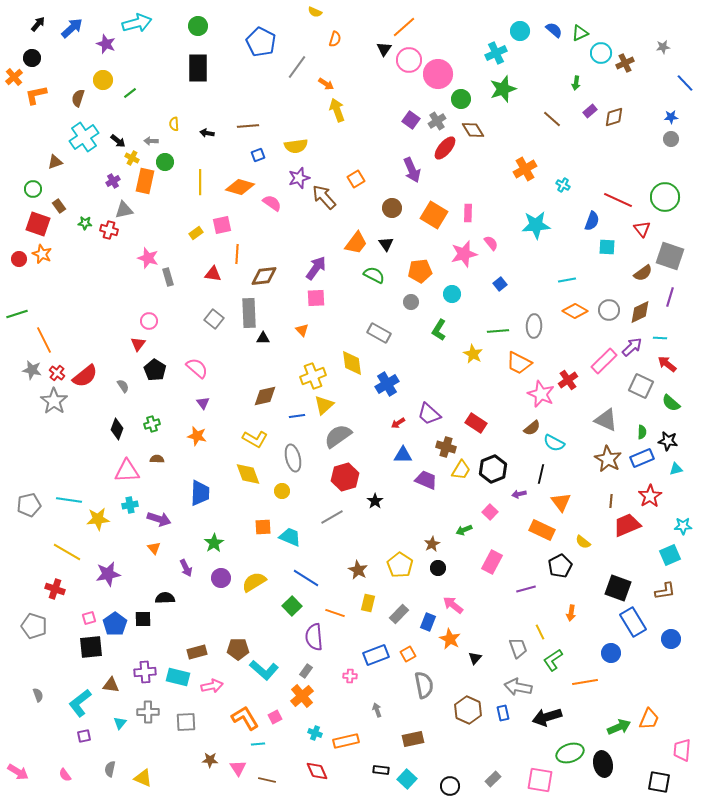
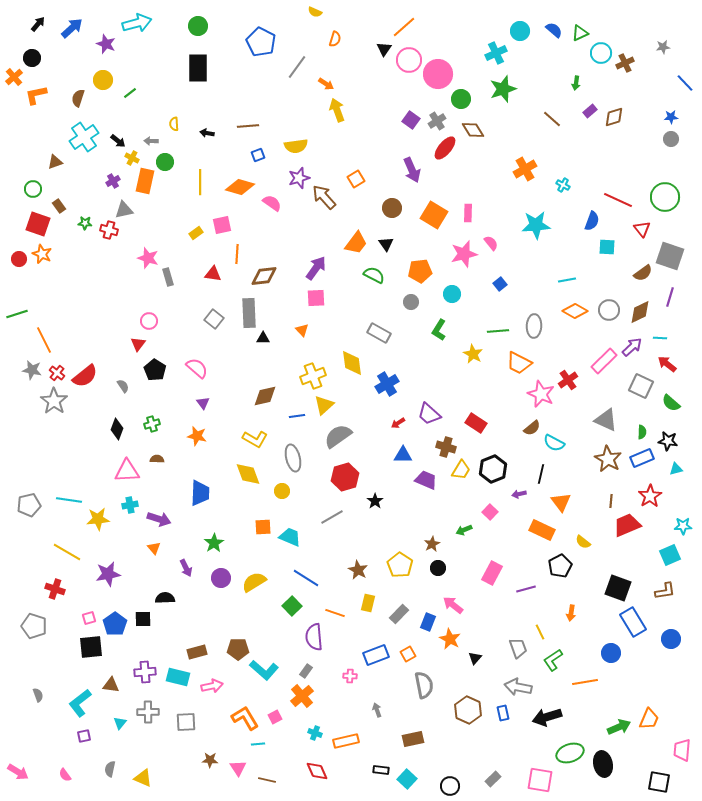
pink rectangle at (492, 562): moved 11 px down
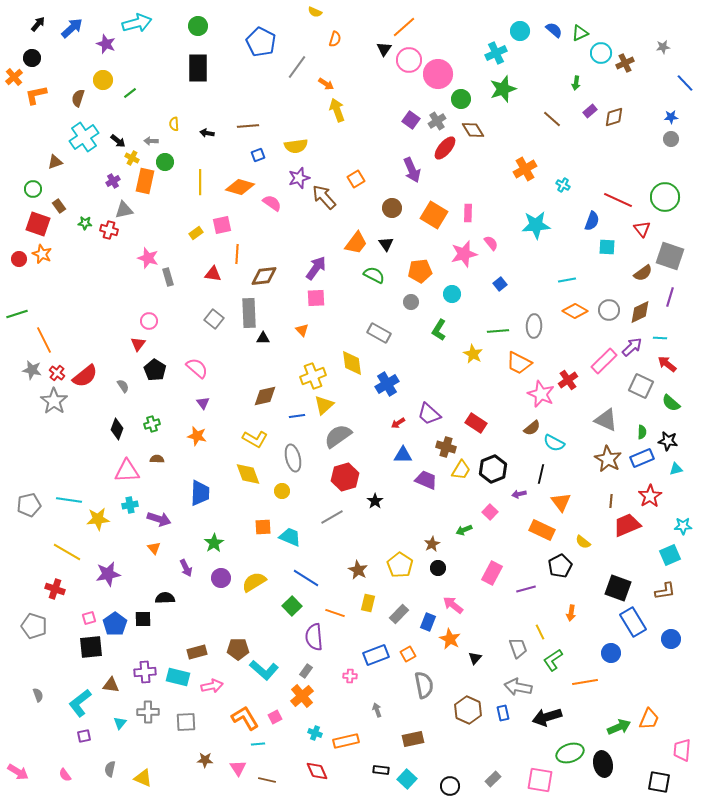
brown star at (210, 760): moved 5 px left
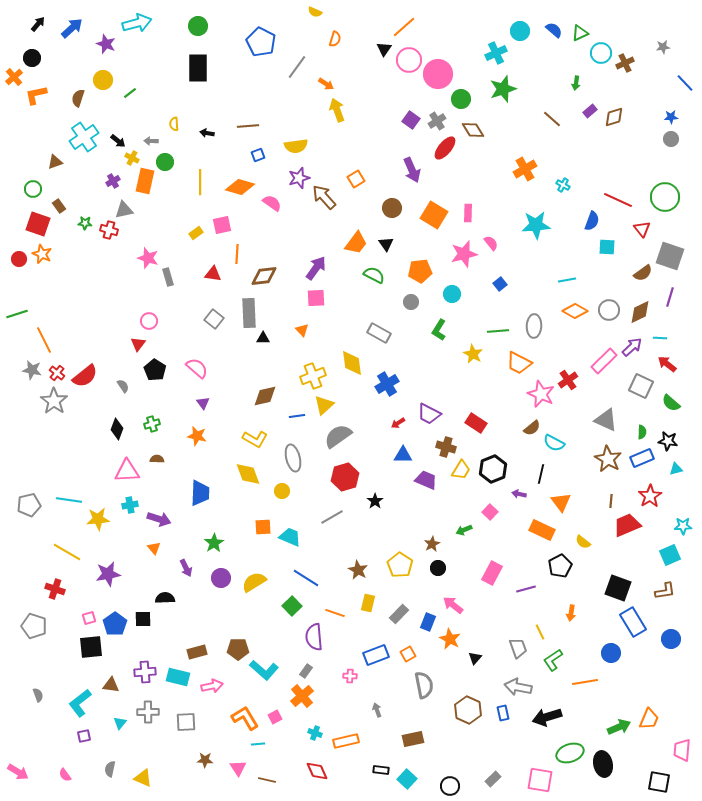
purple trapezoid at (429, 414): rotated 15 degrees counterclockwise
purple arrow at (519, 494): rotated 24 degrees clockwise
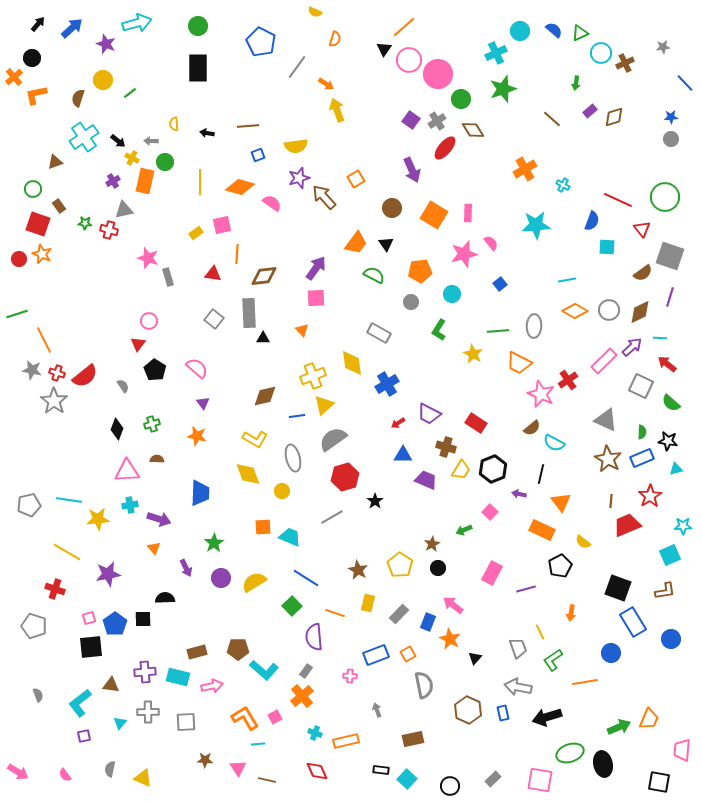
red cross at (57, 373): rotated 21 degrees counterclockwise
gray semicircle at (338, 436): moved 5 px left, 3 px down
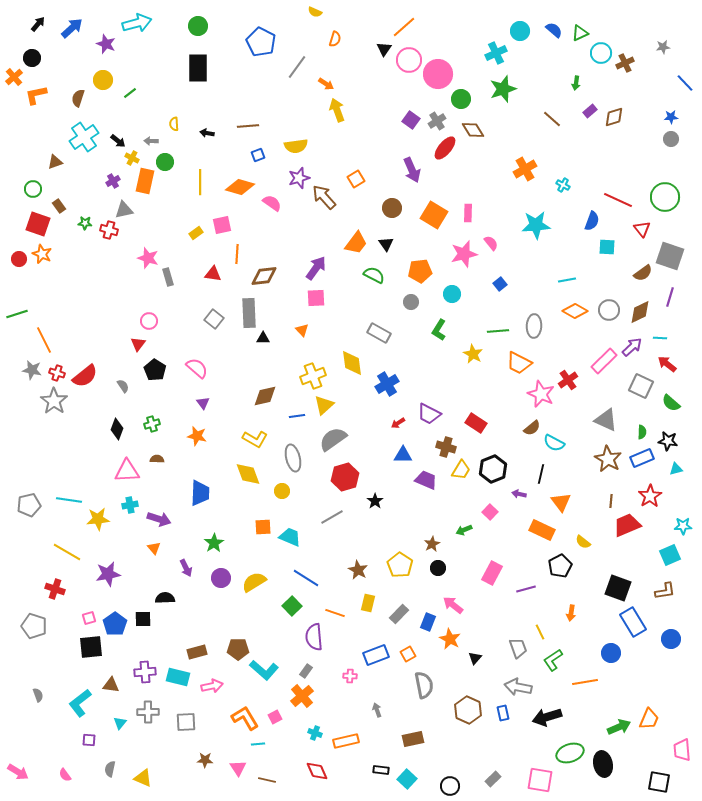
purple square at (84, 736): moved 5 px right, 4 px down; rotated 16 degrees clockwise
pink trapezoid at (682, 750): rotated 10 degrees counterclockwise
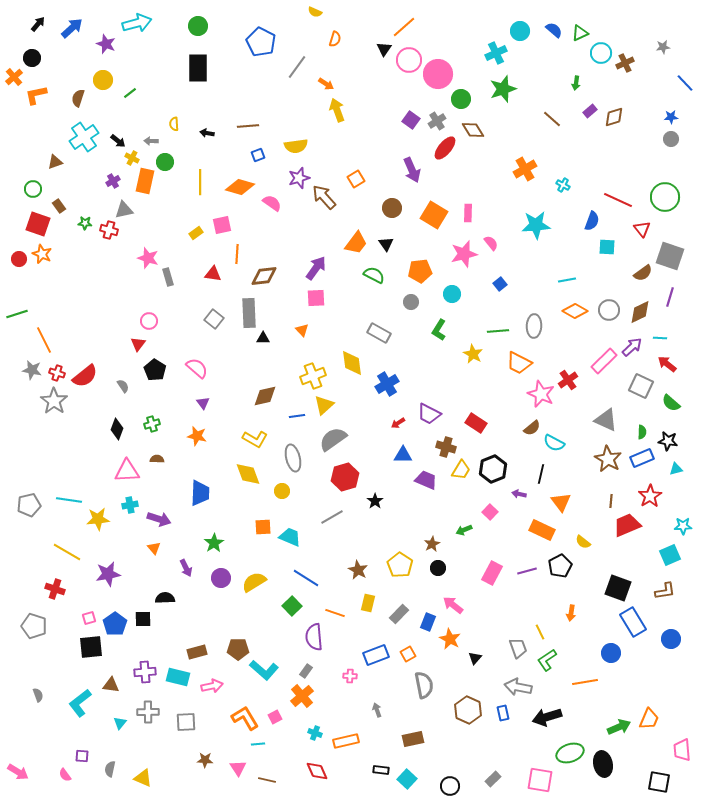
purple line at (526, 589): moved 1 px right, 18 px up
green L-shape at (553, 660): moved 6 px left
purple square at (89, 740): moved 7 px left, 16 px down
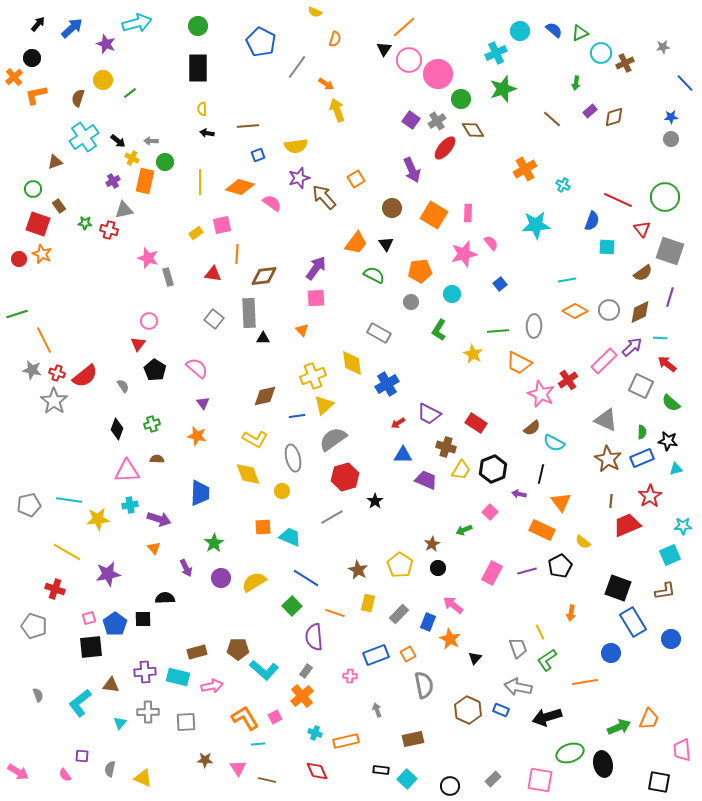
yellow semicircle at (174, 124): moved 28 px right, 15 px up
gray square at (670, 256): moved 5 px up
blue rectangle at (503, 713): moved 2 px left, 3 px up; rotated 56 degrees counterclockwise
